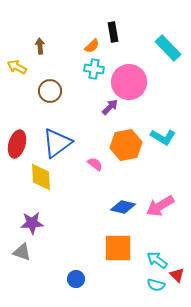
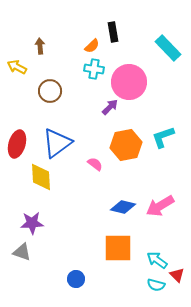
cyan L-shape: rotated 130 degrees clockwise
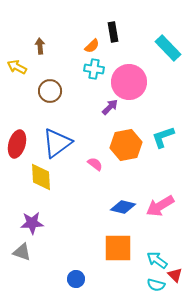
red triangle: moved 2 px left
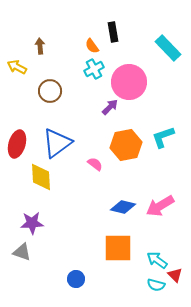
orange semicircle: rotated 98 degrees clockwise
cyan cross: rotated 36 degrees counterclockwise
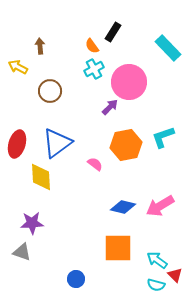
black rectangle: rotated 42 degrees clockwise
yellow arrow: moved 1 px right
